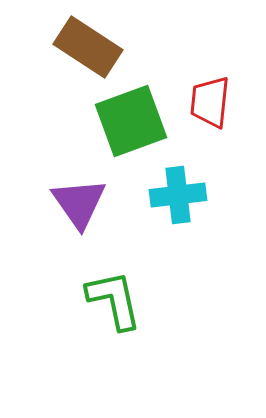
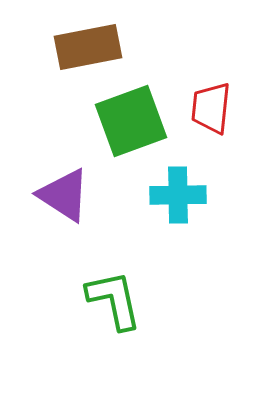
brown rectangle: rotated 44 degrees counterclockwise
red trapezoid: moved 1 px right, 6 px down
cyan cross: rotated 6 degrees clockwise
purple triangle: moved 15 px left, 8 px up; rotated 22 degrees counterclockwise
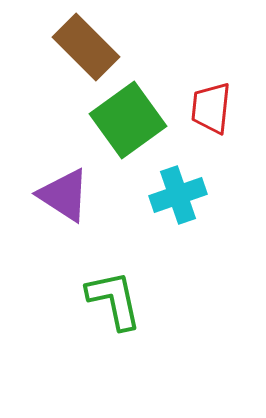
brown rectangle: moved 2 px left; rotated 56 degrees clockwise
green square: moved 3 px left, 1 px up; rotated 16 degrees counterclockwise
cyan cross: rotated 18 degrees counterclockwise
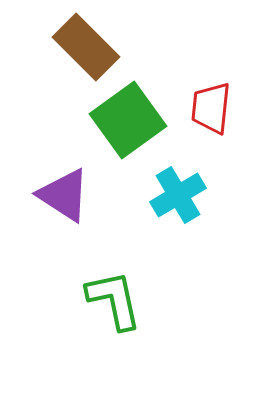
cyan cross: rotated 12 degrees counterclockwise
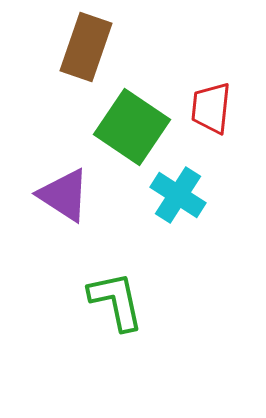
brown rectangle: rotated 64 degrees clockwise
green square: moved 4 px right, 7 px down; rotated 20 degrees counterclockwise
cyan cross: rotated 26 degrees counterclockwise
green L-shape: moved 2 px right, 1 px down
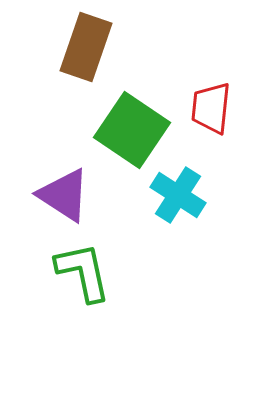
green square: moved 3 px down
green L-shape: moved 33 px left, 29 px up
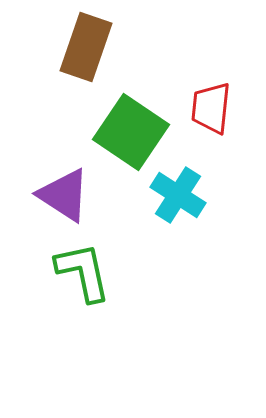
green square: moved 1 px left, 2 px down
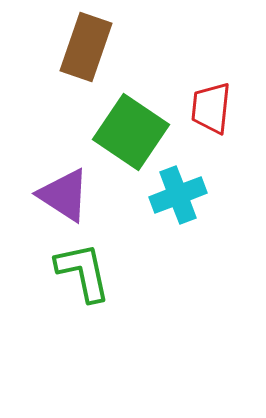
cyan cross: rotated 36 degrees clockwise
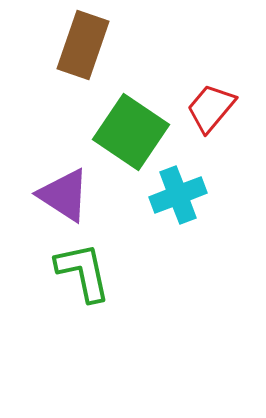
brown rectangle: moved 3 px left, 2 px up
red trapezoid: rotated 34 degrees clockwise
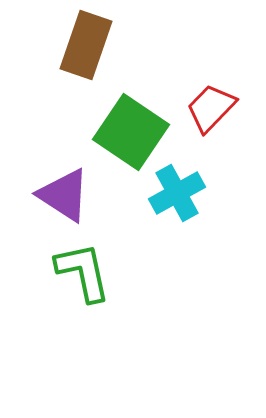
brown rectangle: moved 3 px right
red trapezoid: rotated 4 degrees clockwise
cyan cross: moved 1 px left, 2 px up; rotated 8 degrees counterclockwise
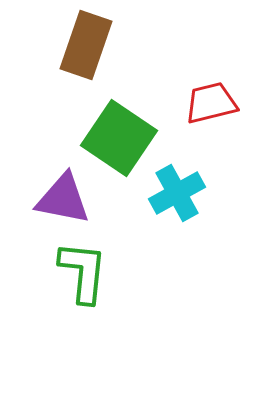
red trapezoid: moved 5 px up; rotated 32 degrees clockwise
green square: moved 12 px left, 6 px down
purple triangle: moved 1 px left, 4 px down; rotated 22 degrees counterclockwise
green L-shape: rotated 18 degrees clockwise
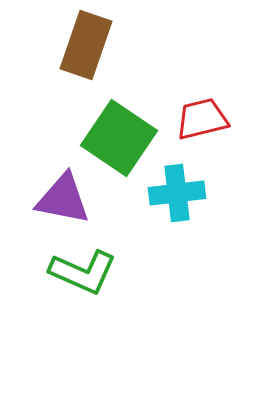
red trapezoid: moved 9 px left, 16 px down
cyan cross: rotated 22 degrees clockwise
green L-shape: rotated 108 degrees clockwise
